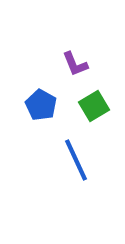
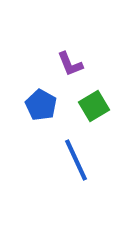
purple L-shape: moved 5 px left
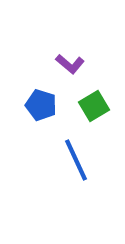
purple L-shape: rotated 28 degrees counterclockwise
blue pentagon: rotated 12 degrees counterclockwise
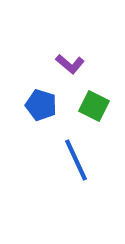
green square: rotated 32 degrees counterclockwise
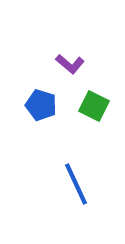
blue line: moved 24 px down
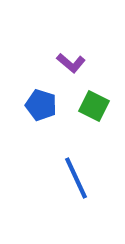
purple L-shape: moved 1 px right, 1 px up
blue line: moved 6 px up
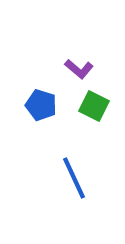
purple L-shape: moved 8 px right, 6 px down
blue line: moved 2 px left
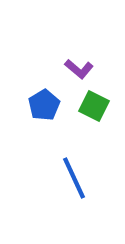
blue pentagon: moved 3 px right; rotated 24 degrees clockwise
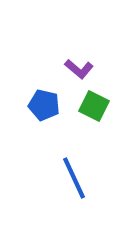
blue pentagon: rotated 28 degrees counterclockwise
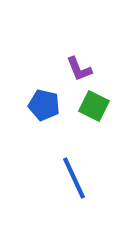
purple L-shape: rotated 28 degrees clockwise
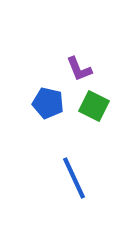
blue pentagon: moved 4 px right, 2 px up
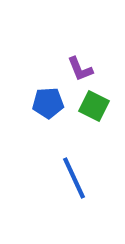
purple L-shape: moved 1 px right
blue pentagon: rotated 16 degrees counterclockwise
